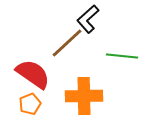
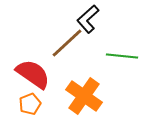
orange cross: rotated 36 degrees clockwise
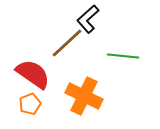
green line: moved 1 px right
orange cross: rotated 9 degrees counterclockwise
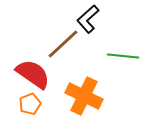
brown line: moved 4 px left, 1 px down
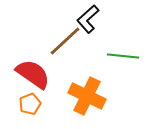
brown line: moved 2 px right, 3 px up
orange cross: moved 3 px right
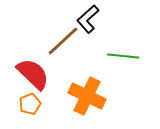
brown line: moved 2 px left
red semicircle: rotated 9 degrees clockwise
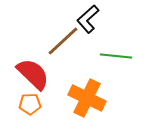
green line: moved 7 px left
orange cross: moved 2 px down
orange pentagon: rotated 20 degrees clockwise
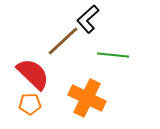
green line: moved 3 px left, 1 px up
